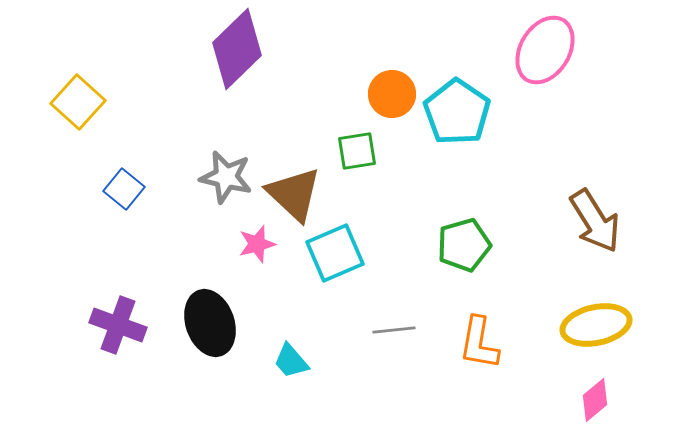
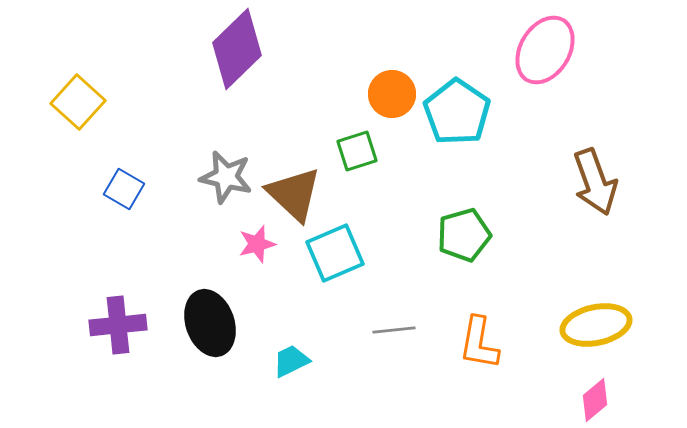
green square: rotated 9 degrees counterclockwise
blue square: rotated 9 degrees counterclockwise
brown arrow: moved 39 px up; rotated 12 degrees clockwise
green pentagon: moved 10 px up
purple cross: rotated 26 degrees counterclockwise
cyan trapezoid: rotated 105 degrees clockwise
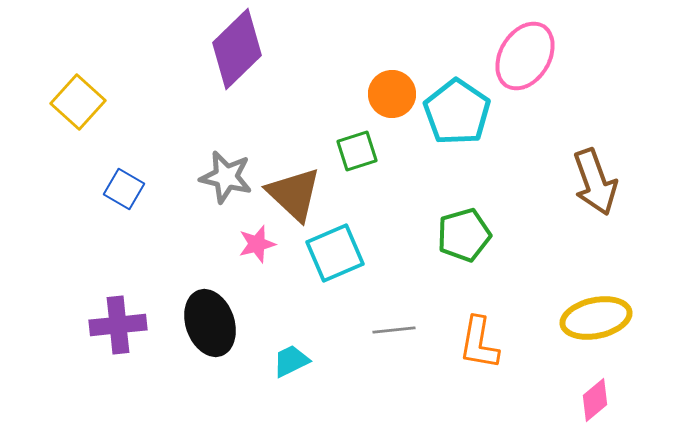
pink ellipse: moved 20 px left, 6 px down
yellow ellipse: moved 7 px up
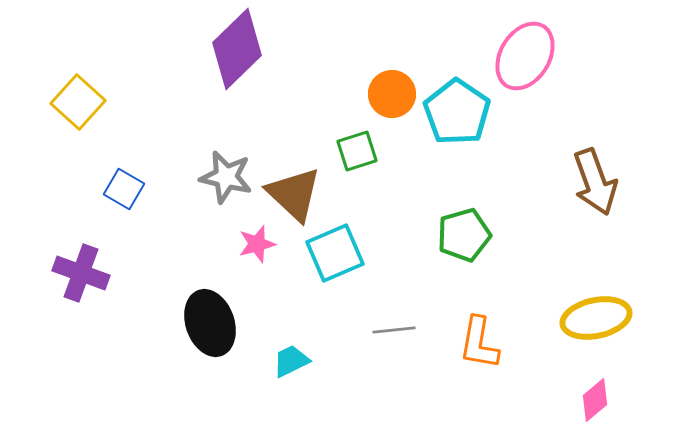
purple cross: moved 37 px left, 52 px up; rotated 26 degrees clockwise
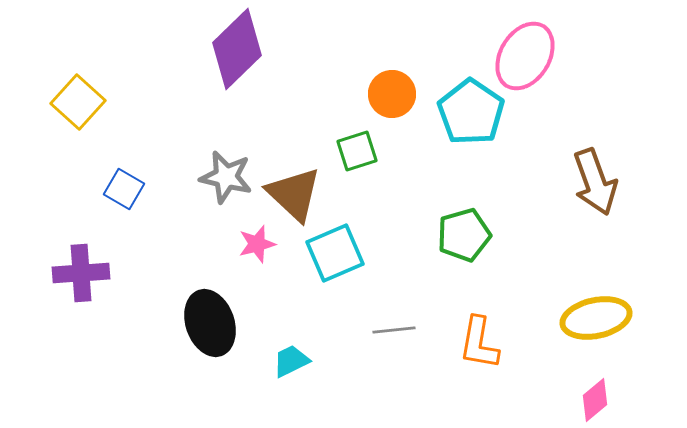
cyan pentagon: moved 14 px right
purple cross: rotated 24 degrees counterclockwise
